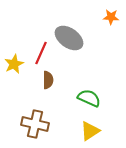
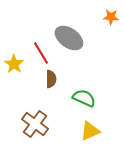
red line: rotated 55 degrees counterclockwise
yellow star: rotated 12 degrees counterclockwise
brown semicircle: moved 3 px right, 1 px up
green semicircle: moved 5 px left
brown cross: rotated 24 degrees clockwise
yellow triangle: rotated 10 degrees clockwise
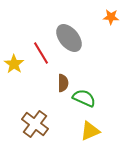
gray ellipse: rotated 16 degrees clockwise
brown semicircle: moved 12 px right, 4 px down
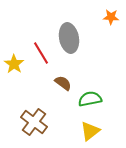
gray ellipse: rotated 28 degrees clockwise
brown semicircle: rotated 54 degrees counterclockwise
green semicircle: moved 6 px right, 1 px down; rotated 35 degrees counterclockwise
brown cross: moved 1 px left, 2 px up
yellow triangle: rotated 15 degrees counterclockwise
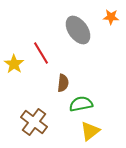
gray ellipse: moved 9 px right, 8 px up; rotated 24 degrees counterclockwise
brown semicircle: rotated 60 degrees clockwise
green semicircle: moved 9 px left, 5 px down
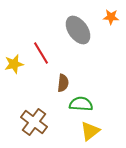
yellow star: rotated 24 degrees clockwise
green semicircle: rotated 15 degrees clockwise
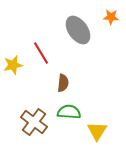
yellow star: moved 1 px left, 1 px down
green semicircle: moved 12 px left, 8 px down
yellow triangle: moved 7 px right; rotated 20 degrees counterclockwise
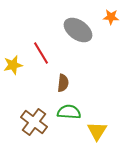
gray ellipse: rotated 20 degrees counterclockwise
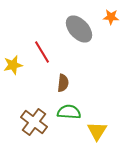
gray ellipse: moved 1 px right, 1 px up; rotated 12 degrees clockwise
red line: moved 1 px right, 1 px up
